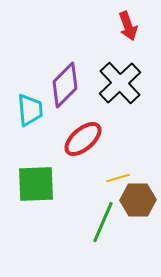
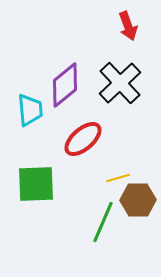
purple diamond: rotated 6 degrees clockwise
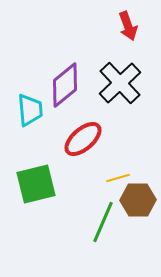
green square: rotated 12 degrees counterclockwise
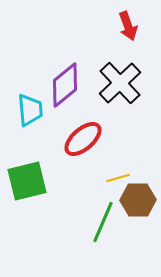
green square: moved 9 px left, 3 px up
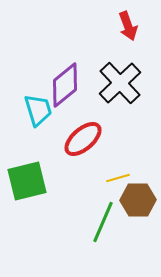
cyan trapezoid: moved 8 px right; rotated 12 degrees counterclockwise
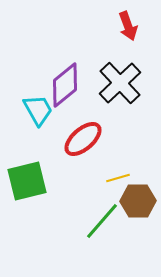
cyan trapezoid: rotated 12 degrees counterclockwise
brown hexagon: moved 1 px down
green line: moved 1 px left, 1 px up; rotated 18 degrees clockwise
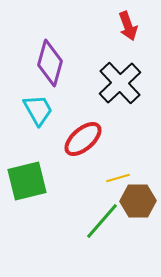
purple diamond: moved 15 px left, 22 px up; rotated 36 degrees counterclockwise
